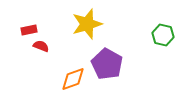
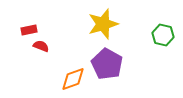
yellow star: moved 16 px right
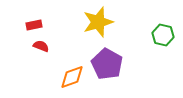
yellow star: moved 5 px left, 2 px up
red rectangle: moved 5 px right, 5 px up
orange diamond: moved 1 px left, 2 px up
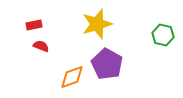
yellow star: moved 1 px left, 2 px down
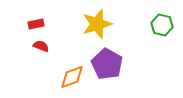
red rectangle: moved 2 px right, 1 px up
green hexagon: moved 1 px left, 10 px up
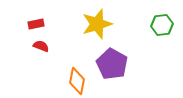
green hexagon: rotated 20 degrees counterclockwise
purple pentagon: moved 5 px right
orange diamond: moved 5 px right, 4 px down; rotated 60 degrees counterclockwise
